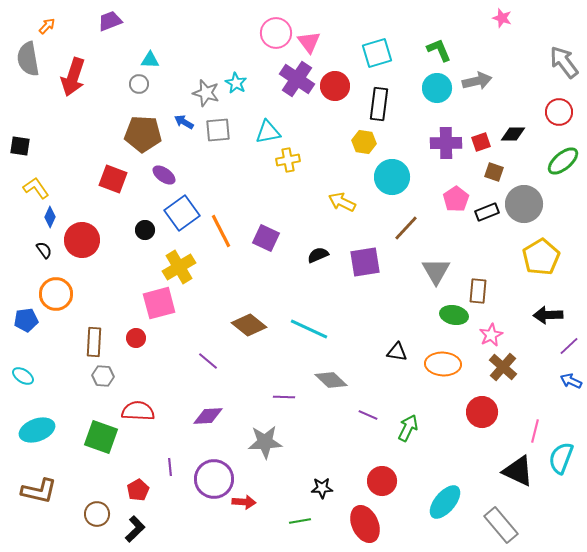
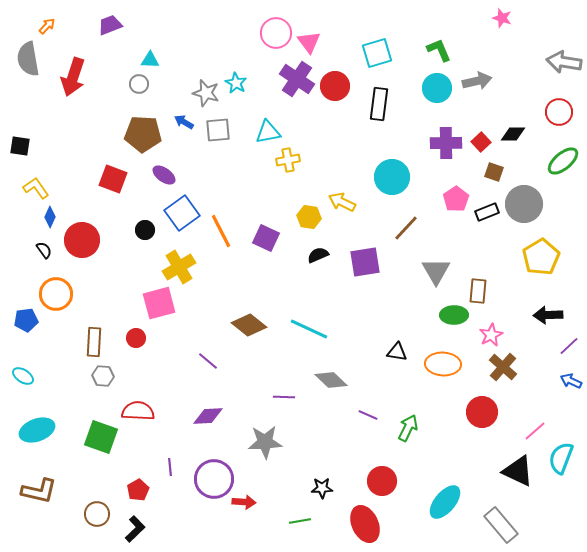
purple trapezoid at (110, 21): moved 4 px down
gray arrow at (564, 62): rotated 44 degrees counterclockwise
yellow hexagon at (364, 142): moved 55 px left, 75 px down
red square at (481, 142): rotated 24 degrees counterclockwise
green ellipse at (454, 315): rotated 12 degrees counterclockwise
pink line at (535, 431): rotated 35 degrees clockwise
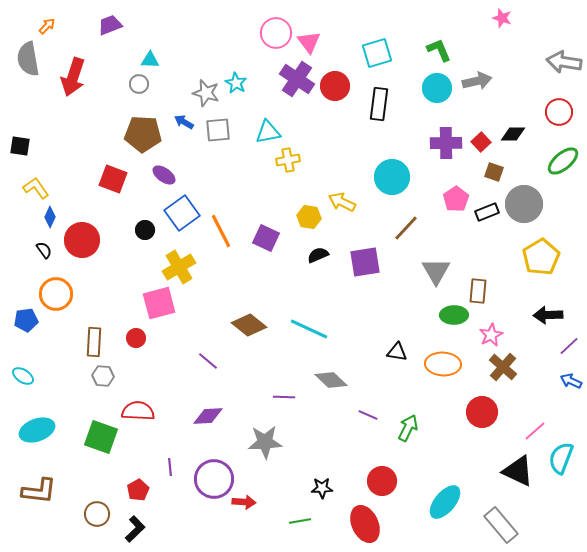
brown L-shape at (39, 491): rotated 6 degrees counterclockwise
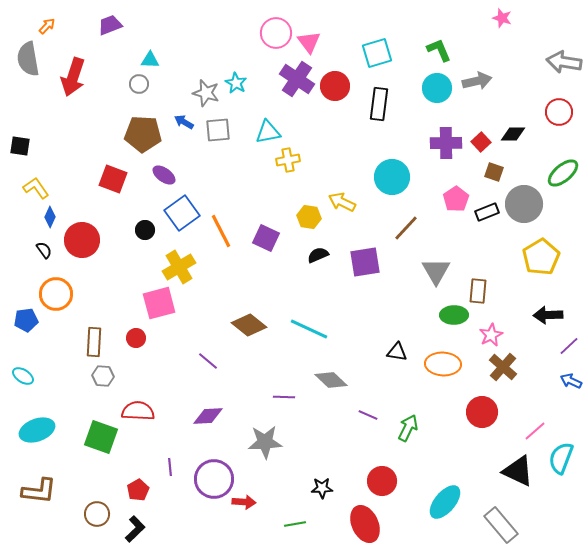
green ellipse at (563, 161): moved 12 px down
green line at (300, 521): moved 5 px left, 3 px down
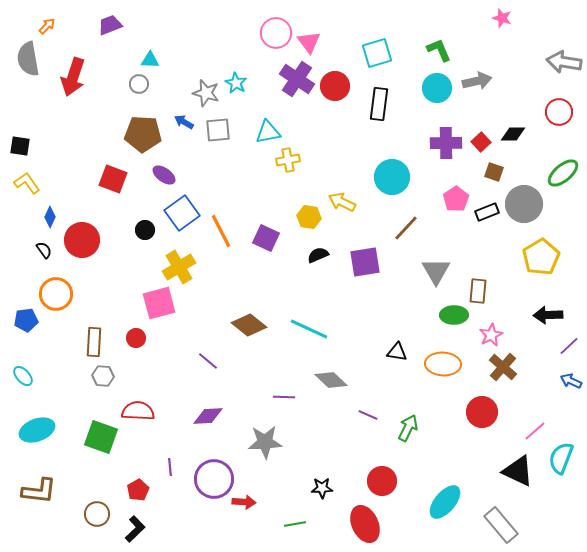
yellow L-shape at (36, 188): moved 9 px left, 5 px up
cyan ellipse at (23, 376): rotated 15 degrees clockwise
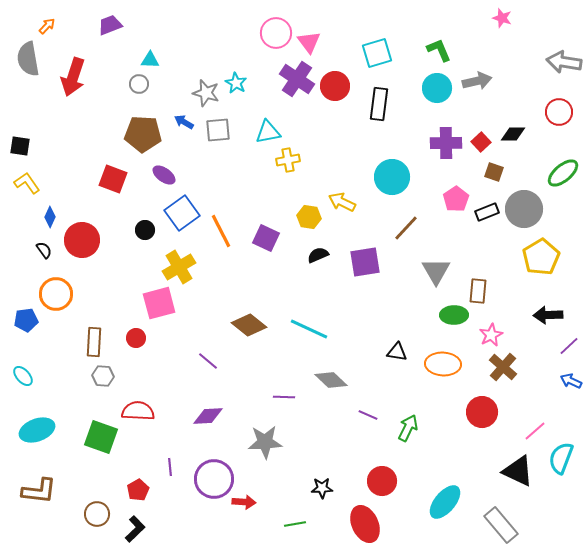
gray circle at (524, 204): moved 5 px down
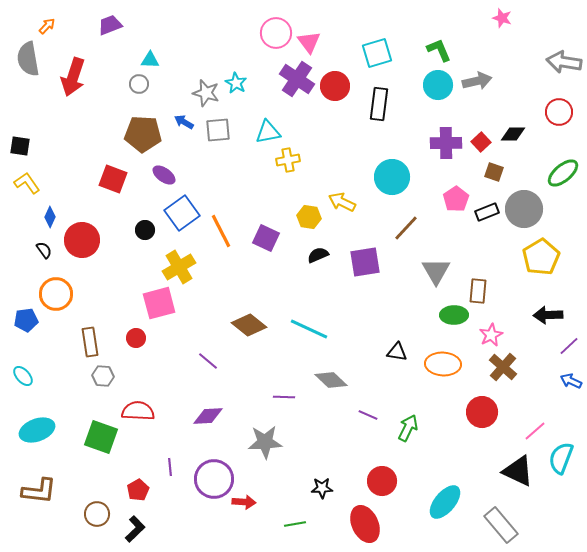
cyan circle at (437, 88): moved 1 px right, 3 px up
brown rectangle at (94, 342): moved 4 px left; rotated 12 degrees counterclockwise
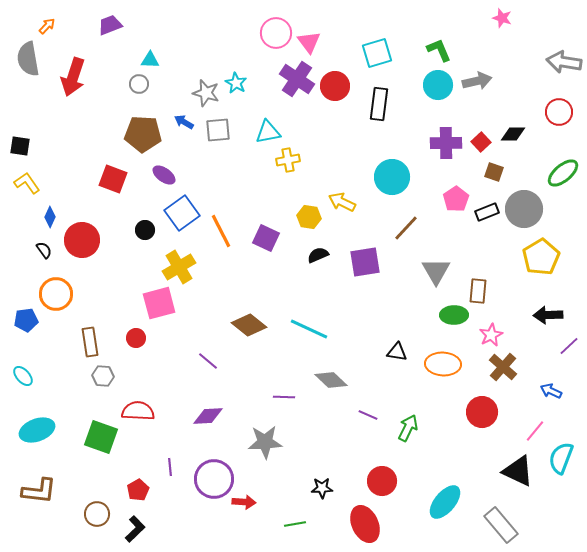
blue arrow at (571, 381): moved 20 px left, 10 px down
pink line at (535, 431): rotated 10 degrees counterclockwise
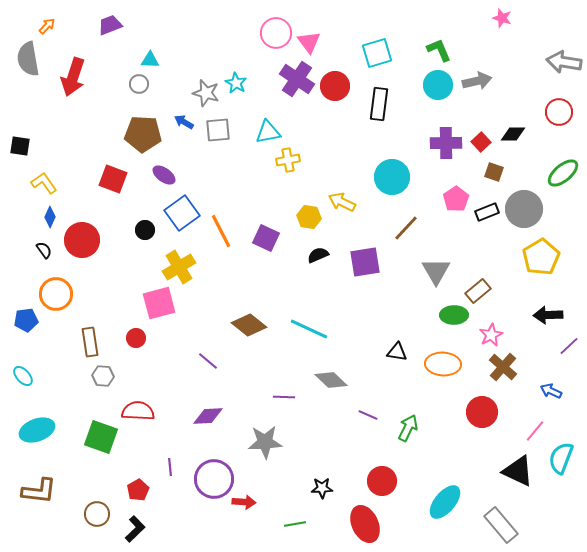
yellow L-shape at (27, 183): moved 17 px right
brown rectangle at (478, 291): rotated 45 degrees clockwise
